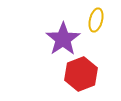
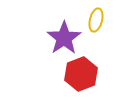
purple star: moved 1 px right, 1 px up
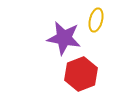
purple star: rotated 28 degrees counterclockwise
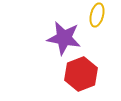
yellow ellipse: moved 1 px right, 5 px up
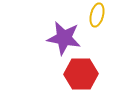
red hexagon: rotated 20 degrees clockwise
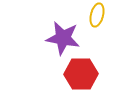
purple star: moved 1 px left
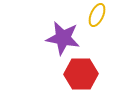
yellow ellipse: rotated 10 degrees clockwise
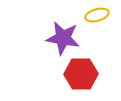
yellow ellipse: rotated 50 degrees clockwise
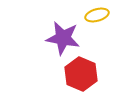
red hexagon: rotated 24 degrees clockwise
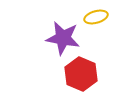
yellow ellipse: moved 1 px left, 2 px down
